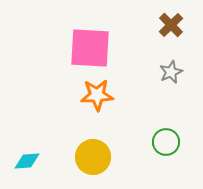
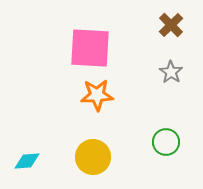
gray star: rotated 15 degrees counterclockwise
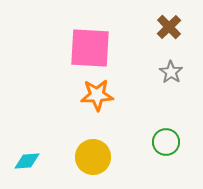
brown cross: moved 2 px left, 2 px down
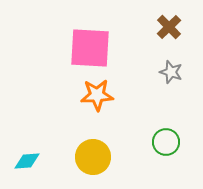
gray star: rotated 15 degrees counterclockwise
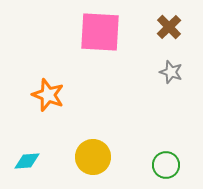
pink square: moved 10 px right, 16 px up
orange star: moved 49 px left; rotated 24 degrees clockwise
green circle: moved 23 px down
